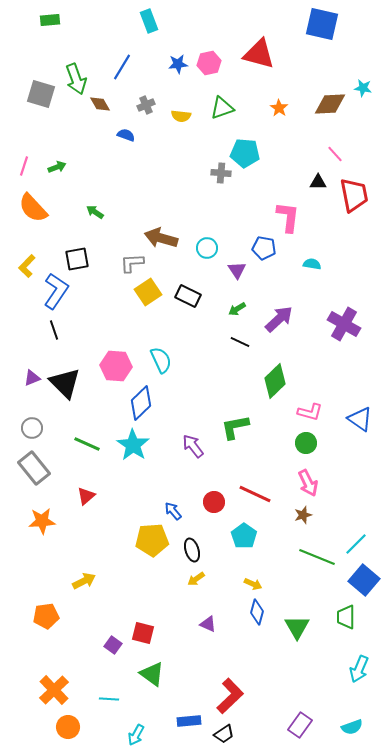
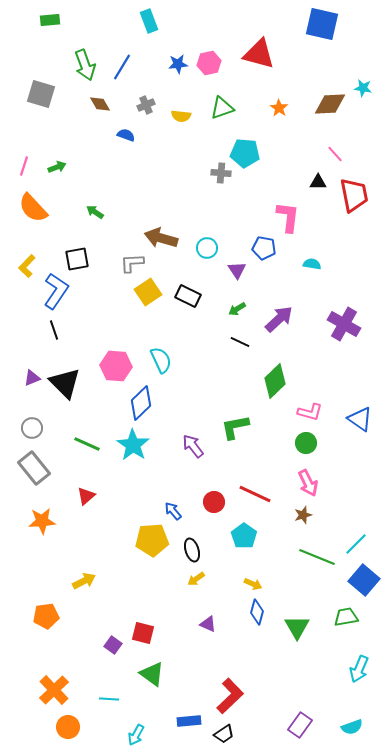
green arrow at (76, 79): moved 9 px right, 14 px up
green trapezoid at (346, 617): rotated 80 degrees clockwise
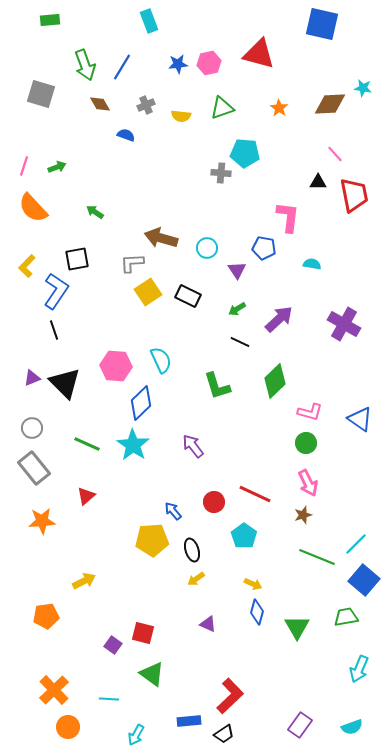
green L-shape at (235, 427): moved 18 px left, 41 px up; rotated 96 degrees counterclockwise
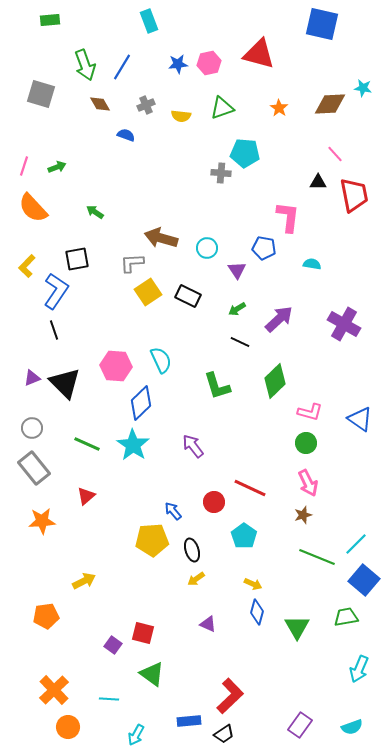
red line at (255, 494): moved 5 px left, 6 px up
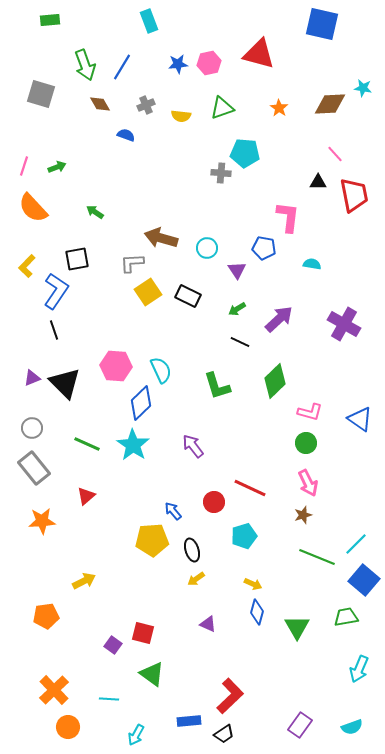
cyan semicircle at (161, 360): moved 10 px down
cyan pentagon at (244, 536): rotated 20 degrees clockwise
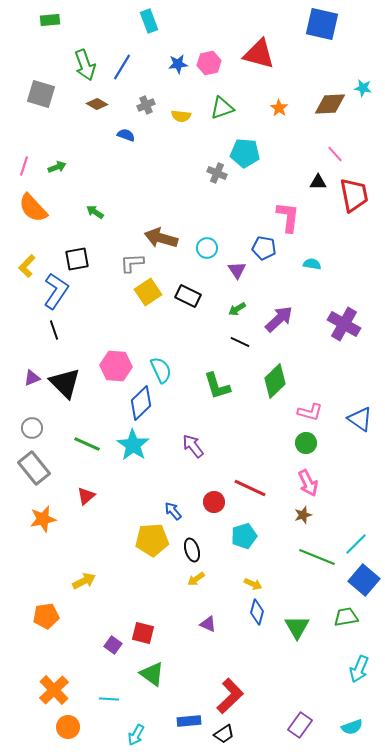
brown diamond at (100, 104): moved 3 px left; rotated 30 degrees counterclockwise
gray cross at (221, 173): moved 4 px left; rotated 18 degrees clockwise
orange star at (42, 521): moved 1 px right, 2 px up; rotated 8 degrees counterclockwise
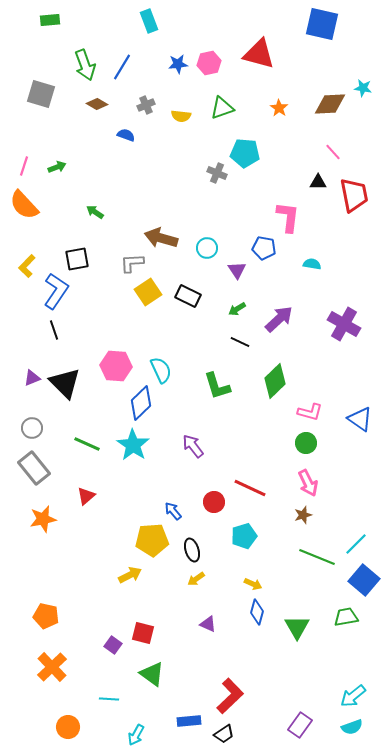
pink line at (335, 154): moved 2 px left, 2 px up
orange semicircle at (33, 208): moved 9 px left, 3 px up
yellow arrow at (84, 581): moved 46 px right, 6 px up
orange pentagon at (46, 616): rotated 20 degrees clockwise
cyan arrow at (359, 669): moved 6 px left, 27 px down; rotated 28 degrees clockwise
orange cross at (54, 690): moved 2 px left, 23 px up
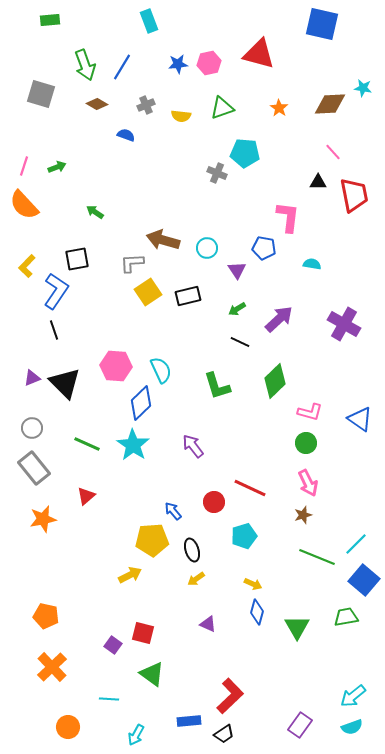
brown arrow at (161, 238): moved 2 px right, 2 px down
black rectangle at (188, 296): rotated 40 degrees counterclockwise
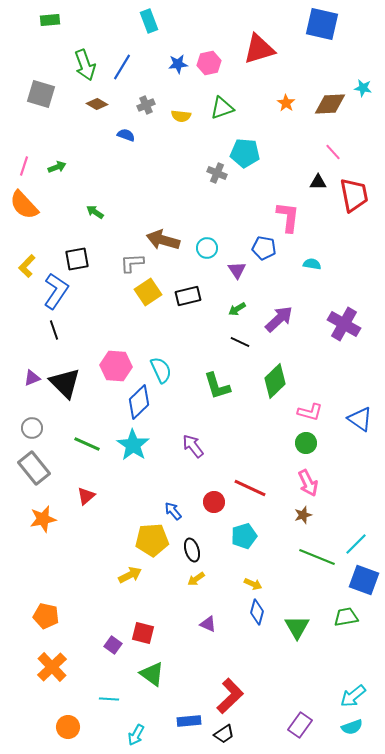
red triangle at (259, 54): moved 5 px up; rotated 32 degrees counterclockwise
orange star at (279, 108): moved 7 px right, 5 px up
blue diamond at (141, 403): moved 2 px left, 1 px up
blue square at (364, 580): rotated 20 degrees counterclockwise
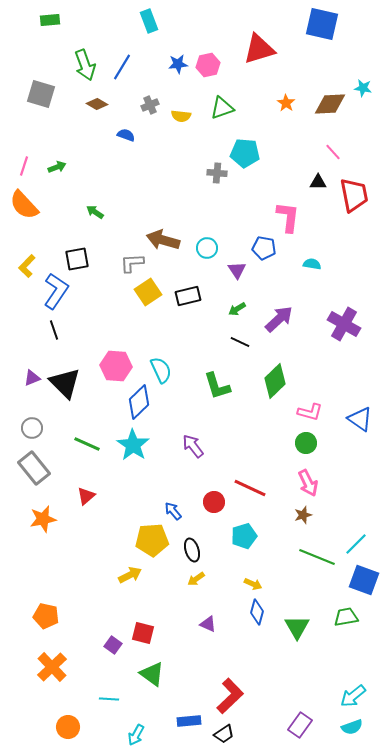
pink hexagon at (209, 63): moved 1 px left, 2 px down
gray cross at (146, 105): moved 4 px right
gray cross at (217, 173): rotated 18 degrees counterclockwise
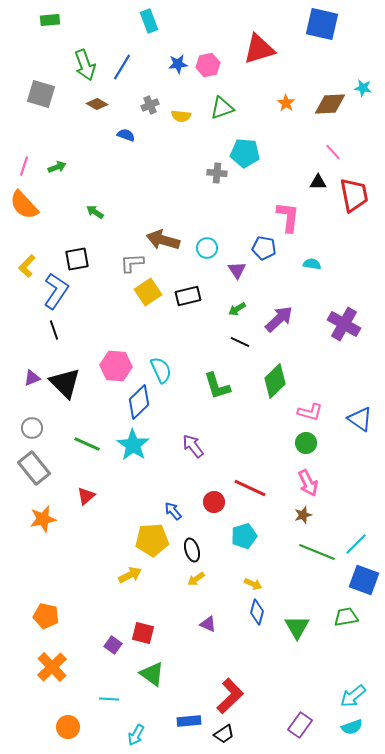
green line at (317, 557): moved 5 px up
